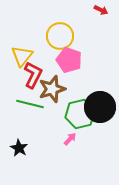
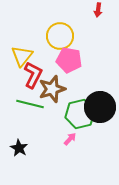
red arrow: moved 3 px left; rotated 72 degrees clockwise
pink pentagon: rotated 10 degrees counterclockwise
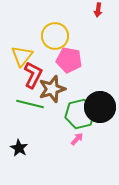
yellow circle: moved 5 px left
pink arrow: moved 7 px right
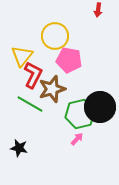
green line: rotated 16 degrees clockwise
black star: rotated 18 degrees counterclockwise
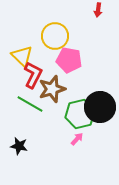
yellow triangle: rotated 25 degrees counterclockwise
black star: moved 2 px up
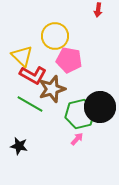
red L-shape: rotated 92 degrees clockwise
